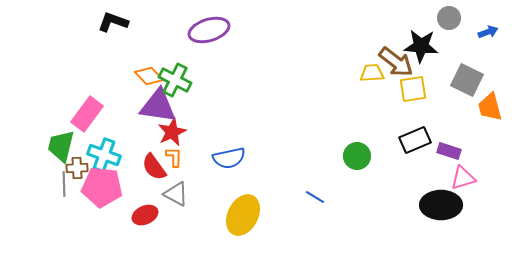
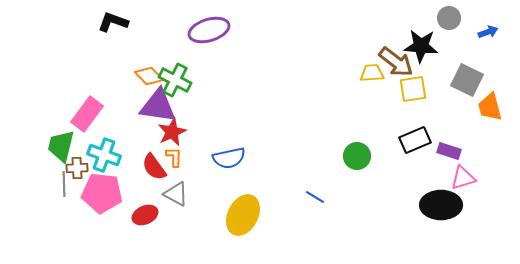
pink pentagon: moved 6 px down
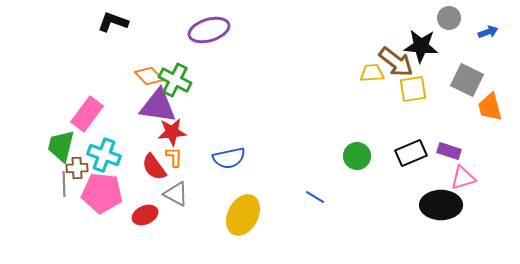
red star: rotated 20 degrees clockwise
black rectangle: moved 4 px left, 13 px down
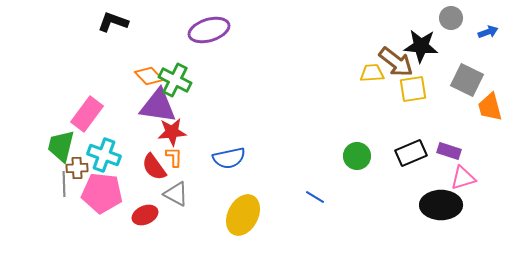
gray circle: moved 2 px right
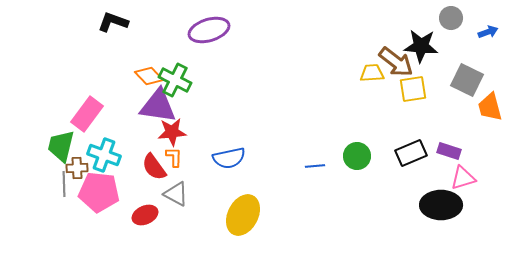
pink pentagon: moved 3 px left, 1 px up
blue line: moved 31 px up; rotated 36 degrees counterclockwise
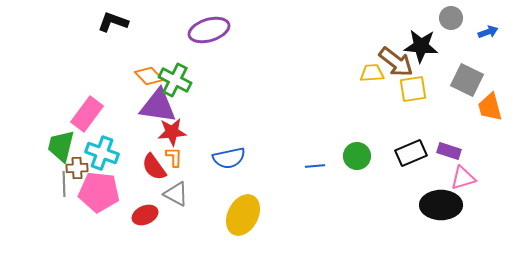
cyan cross: moved 2 px left, 2 px up
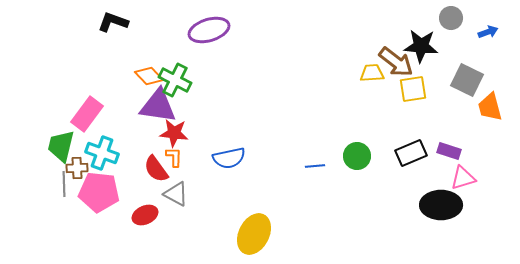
red star: moved 2 px right, 1 px down; rotated 12 degrees clockwise
red semicircle: moved 2 px right, 2 px down
yellow ellipse: moved 11 px right, 19 px down
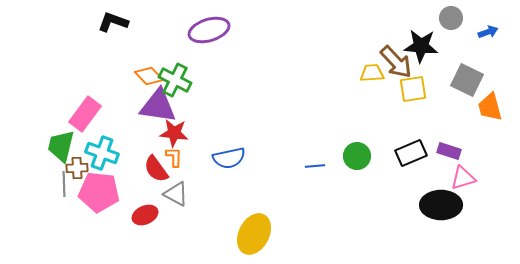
brown arrow: rotated 9 degrees clockwise
pink rectangle: moved 2 px left
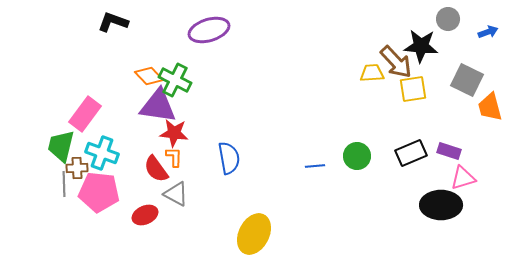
gray circle: moved 3 px left, 1 px down
blue semicircle: rotated 88 degrees counterclockwise
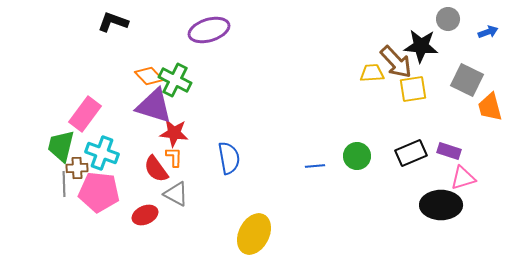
purple triangle: moved 4 px left; rotated 9 degrees clockwise
